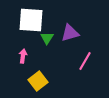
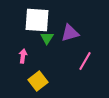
white square: moved 6 px right
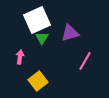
white square: rotated 28 degrees counterclockwise
green triangle: moved 5 px left
pink arrow: moved 3 px left, 1 px down
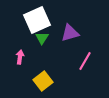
yellow square: moved 5 px right
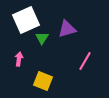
white square: moved 11 px left
purple triangle: moved 3 px left, 4 px up
pink arrow: moved 1 px left, 2 px down
yellow square: rotated 30 degrees counterclockwise
